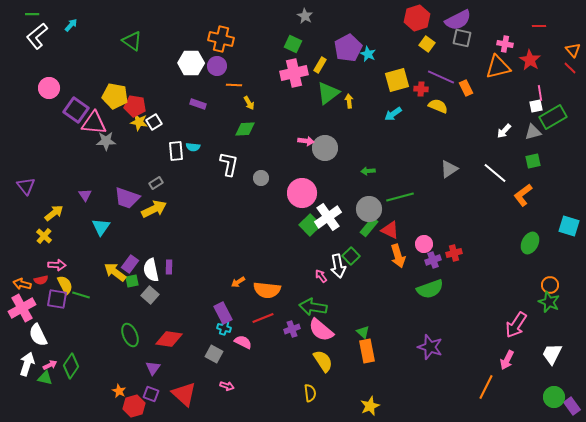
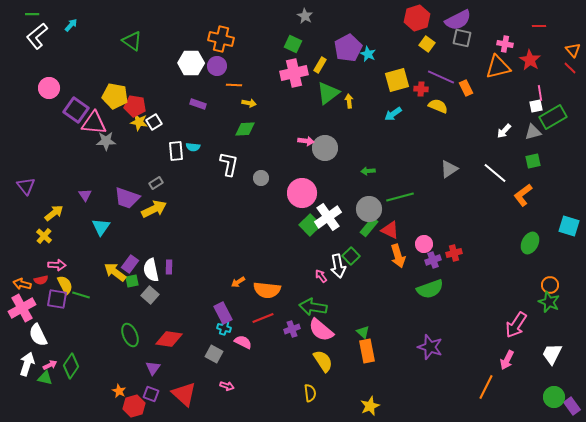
yellow arrow at (249, 103): rotated 48 degrees counterclockwise
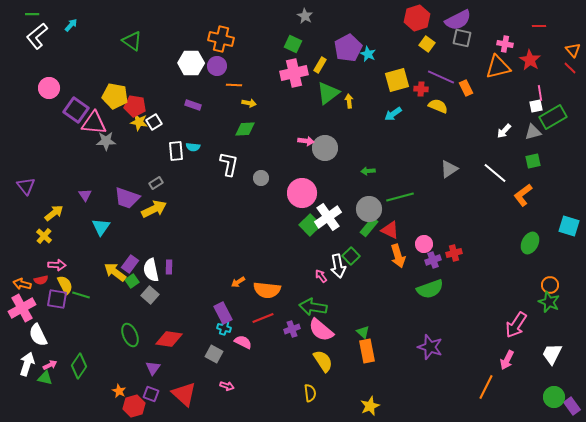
purple rectangle at (198, 104): moved 5 px left, 1 px down
green square at (132, 281): rotated 24 degrees counterclockwise
green diamond at (71, 366): moved 8 px right
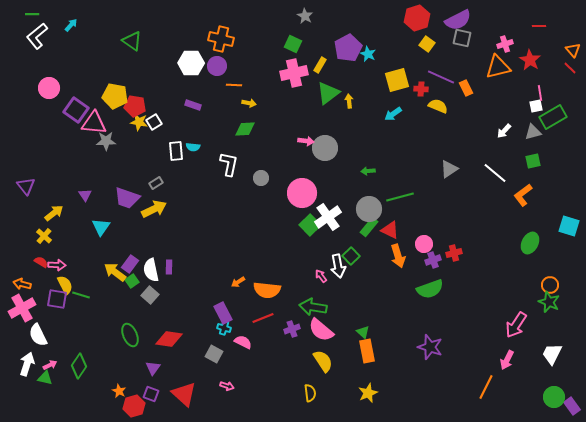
pink cross at (505, 44): rotated 28 degrees counterclockwise
red semicircle at (41, 280): moved 18 px up; rotated 136 degrees counterclockwise
yellow star at (370, 406): moved 2 px left, 13 px up
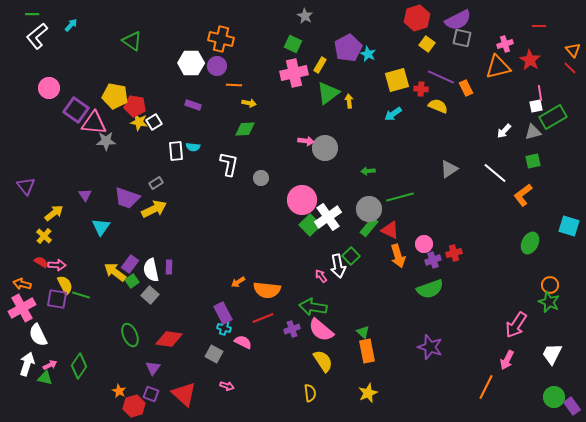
pink circle at (302, 193): moved 7 px down
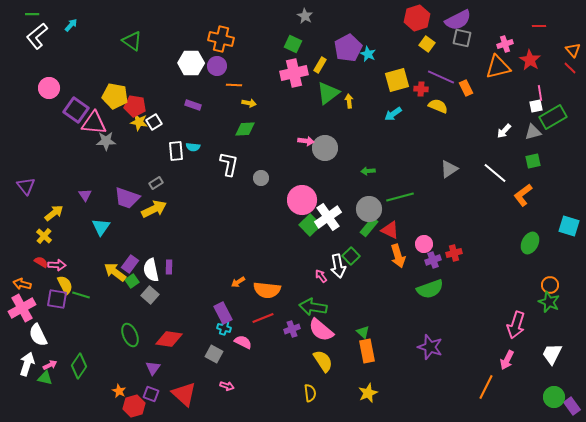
pink arrow at (516, 325): rotated 16 degrees counterclockwise
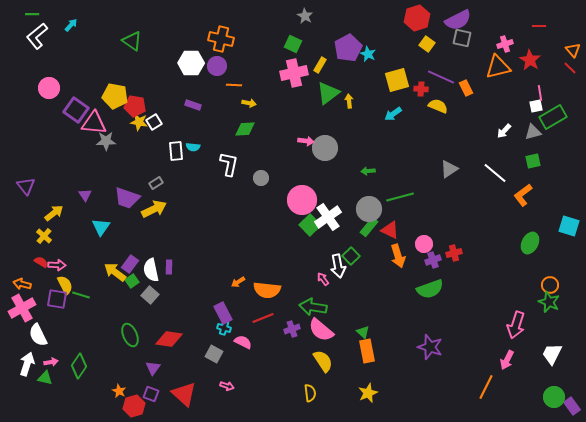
pink arrow at (321, 276): moved 2 px right, 3 px down
pink arrow at (50, 365): moved 1 px right, 3 px up; rotated 16 degrees clockwise
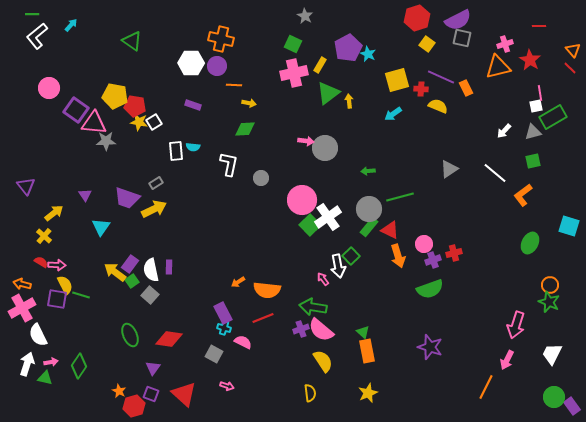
purple cross at (292, 329): moved 9 px right
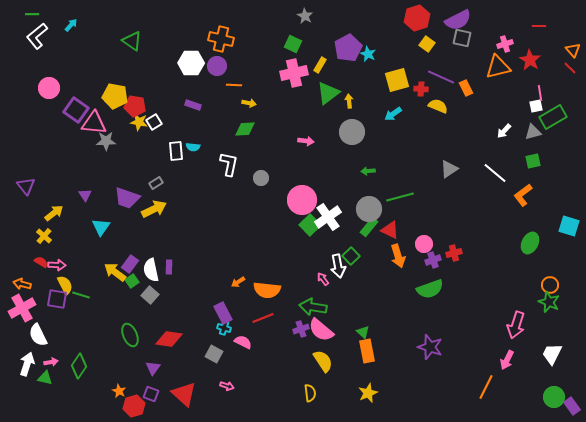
gray circle at (325, 148): moved 27 px right, 16 px up
